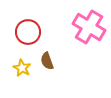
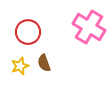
brown semicircle: moved 3 px left, 2 px down
yellow star: moved 2 px left, 2 px up; rotated 24 degrees clockwise
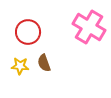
yellow star: rotated 24 degrees clockwise
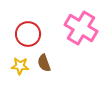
pink cross: moved 8 px left, 1 px down
red circle: moved 2 px down
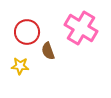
red circle: moved 1 px left, 2 px up
brown semicircle: moved 4 px right, 12 px up
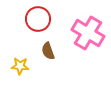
pink cross: moved 7 px right, 5 px down
red circle: moved 11 px right, 13 px up
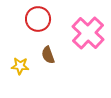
pink cross: rotated 12 degrees clockwise
brown semicircle: moved 4 px down
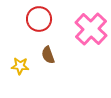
red circle: moved 1 px right
pink cross: moved 3 px right, 4 px up
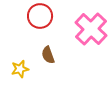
red circle: moved 1 px right, 3 px up
yellow star: moved 3 px down; rotated 18 degrees counterclockwise
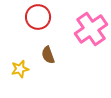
red circle: moved 2 px left, 1 px down
pink cross: rotated 12 degrees clockwise
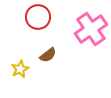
brown semicircle: rotated 108 degrees counterclockwise
yellow star: rotated 12 degrees counterclockwise
